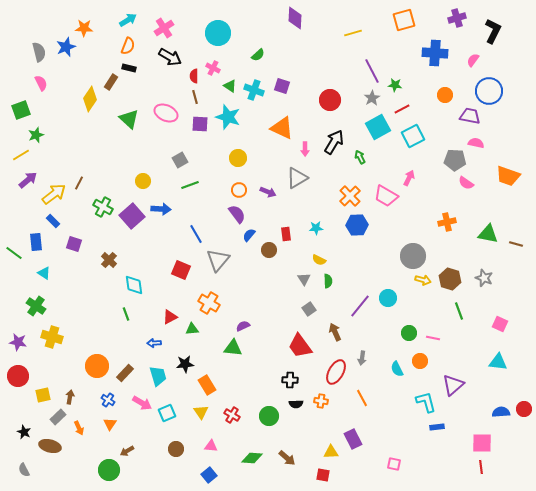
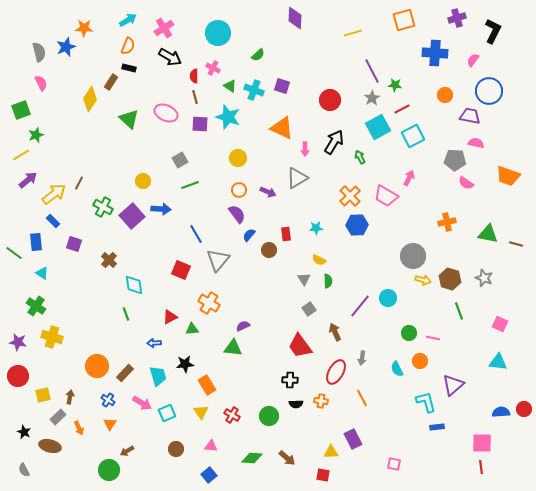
cyan triangle at (44, 273): moved 2 px left
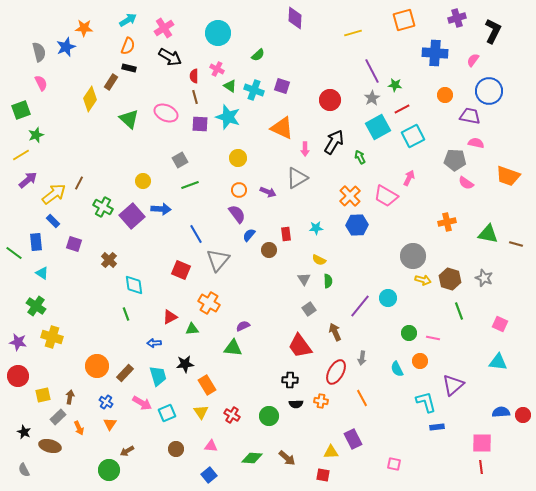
pink cross at (213, 68): moved 4 px right, 1 px down
blue cross at (108, 400): moved 2 px left, 2 px down
red circle at (524, 409): moved 1 px left, 6 px down
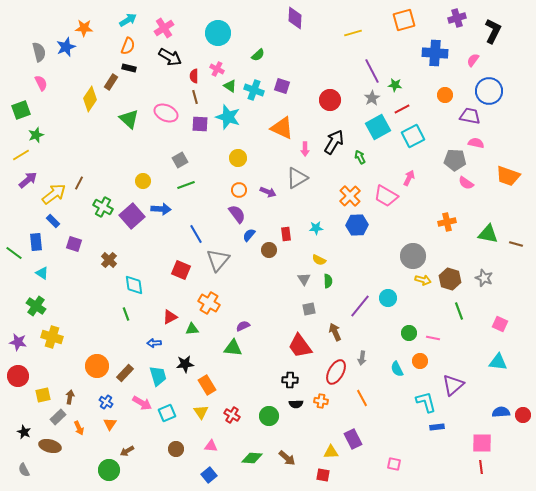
green line at (190, 185): moved 4 px left
gray square at (309, 309): rotated 24 degrees clockwise
